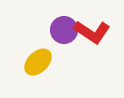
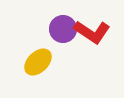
purple circle: moved 1 px left, 1 px up
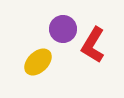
red L-shape: moved 1 px right, 13 px down; rotated 87 degrees clockwise
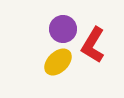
yellow ellipse: moved 20 px right
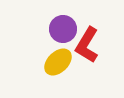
red L-shape: moved 6 px left
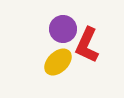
red L-shape: rotated 6 degrees counterclockwise
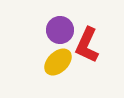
purple circle: moved 3 px left, 1 px down
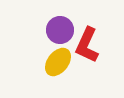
yellow ellipse: rotated 8 degrees counterclockwise
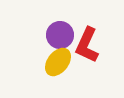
purple circle: moved 5 px down
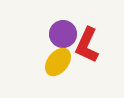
purple circle: moved 3 px right, 1 px up
